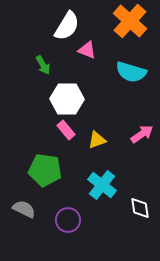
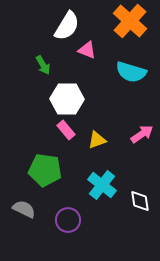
white diamond: moved 7 px up
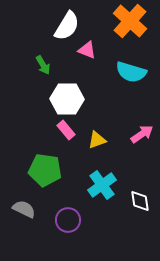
cyan cross: rotated 16 degrees clockwise
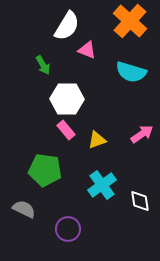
purple circle: moved 9 px down
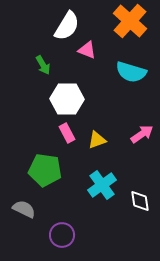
pink rectangle: moved 1 px right, 3 px down; rotated 12 degrees clockwise
purple circle: moved 6 px left, 6 px down
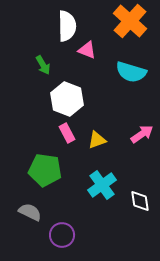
white semicircle: rotated 32 degrees counterclockwise
white hexagon: rotated 20 degrees clockwise
gray semicircle: moved 6 px right, 3 px down
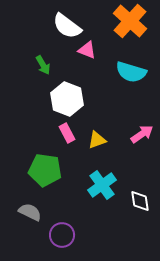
white semicircle: rotated 128 degrees clockwise
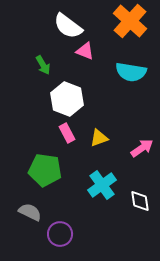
white semicircle: moved 1 px right
pink triangle: moved 2 px left, 1 px down
cyan semicircle: rotated 8 degrees counterclockwise
pink arrow: moved 14 px down
yellow triangle: moved 2 px right, 2 px up
purple circle: moved 2 px left, 1 px up
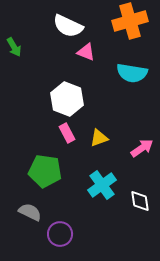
orange cross: rotated 32 degrees clockwise
white semicircle: rotated 12 degrees counterclockwise
pink triangle: moved 1 px right, 1 px down
green arrow: moved 29 px left, 18 px up
cyan semicircle: moved 1 px right, 1 px down
green pentagon: moved 1 px down
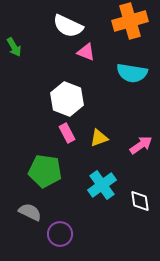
pink arrow: moved 1 px left, 3 px up
